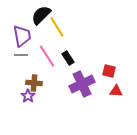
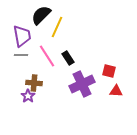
yellow line: rotated 55 degrees clockwise
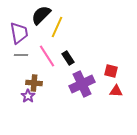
purple trapezoid: moved 3 px left, 3 px up
red square: moved 2 px right
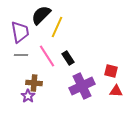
purple trapezoid: moved 1 px right, 1 px up
purple cross: moved 2 px down
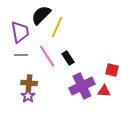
red square: moved 1 px right, 1 px up
brown cross: moved 5 px left
red triangle: moved 12 px left
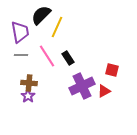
red triangle: rotated 32 degrees counterclockwise
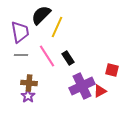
red triangle: moved 4 px left
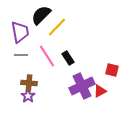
yellow line: rotated 20 degrees clockwise
